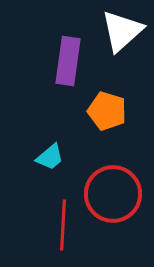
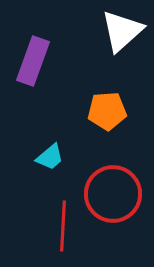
purple rectangle: moved 35 px left; rotated 12 degrees clockwise
orange pentagon: rotated 21 degrees counterclockwise
red line: moved 1 px down
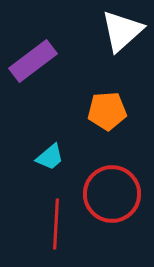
purple rectangle: rotated 33 degrees clockwise
red circle: moved 1 px left
red line: moved 7 px left, 2 px up
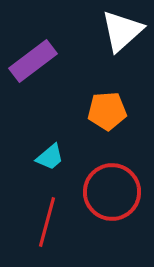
red circle: moved 2 px up
red line: moved 9 px left, 2 px up; rotated 12 degrees clockwise
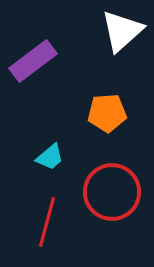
orange pentagon: moved 2 px down
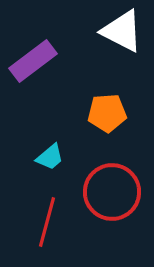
white triangle: rotated 51 degrees counterclockwise
